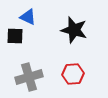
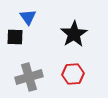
blue triangle: rotated 30 degrees clockwise
black star: moved 4 px down; rotated 24 degrees clockwise
black square: moved 1 px down
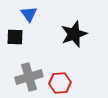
blue triangle: moved 1 px right, 3 px up
black star: rotated 12 degrees clockwise
red hexagon: moved 13 px left, 9 px down
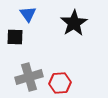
blue triangle: moved 1 px left
black star: moved 11 px up; rotated 12 degrees counterclockwise
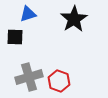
blue triangle: rotated 48 degrees clockwise
black star: moved 4 px up
red hexagon: moved 1 px left, 2 px up; rotated 25 degrees clockwise
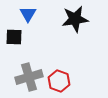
blue triangle: rotated 42 degrees counterclockwise
black star: moved 1 px right; rotated 24 degrees clockwise
black square: moved 1 px left
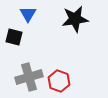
black square: rotated 12 degrees clockwise
